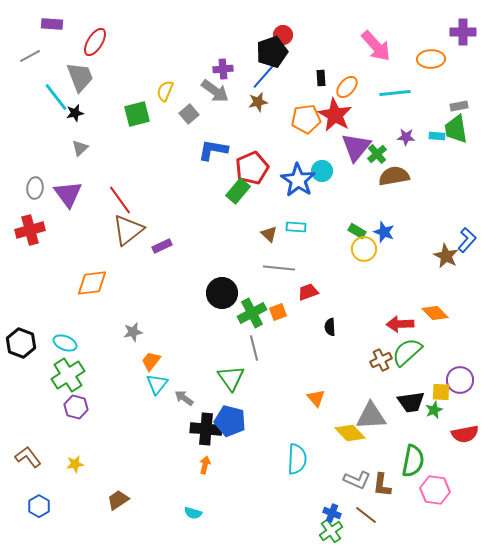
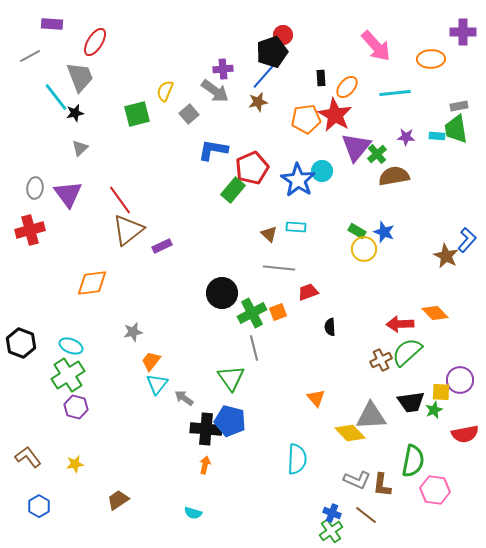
green rectangle at (238, 191): moved 5 px left, 1 px up
cyan ellipse at (65, 343): moved 6 px right, 3 px down
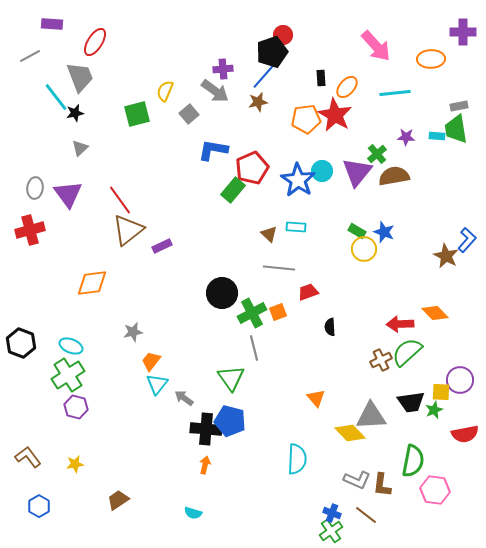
purple triangle at (356, 147): moved 1 px right, 25 px down
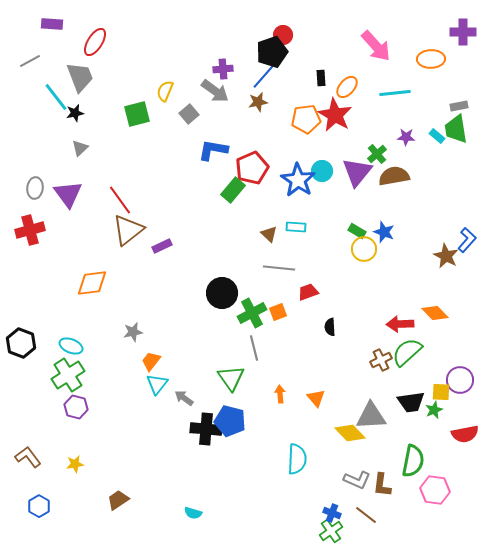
gray line at (30, 56): moved 5 px down
cyan rectangle at (437, 136): rotated 35 degrees clockwise
orange arrow at (205, 465): moved 75 px right, 71 px up; rotated 18 degrees counterclockwise
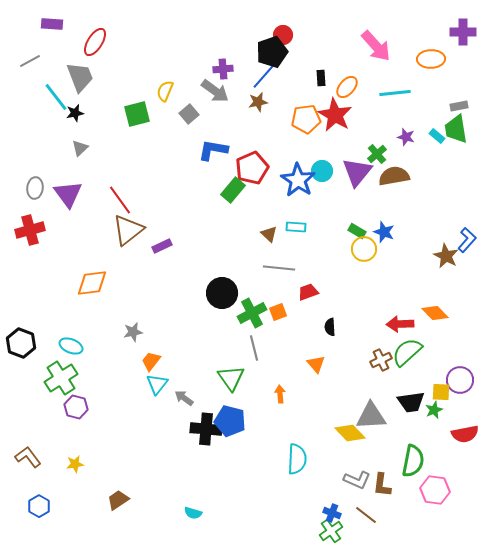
purple star at (406, 137): rotated 12 degrees clockwise
green cross at (68, 375): moved 7 px left, 3 px down
orange triangle at (316, 398): moved 34 px up
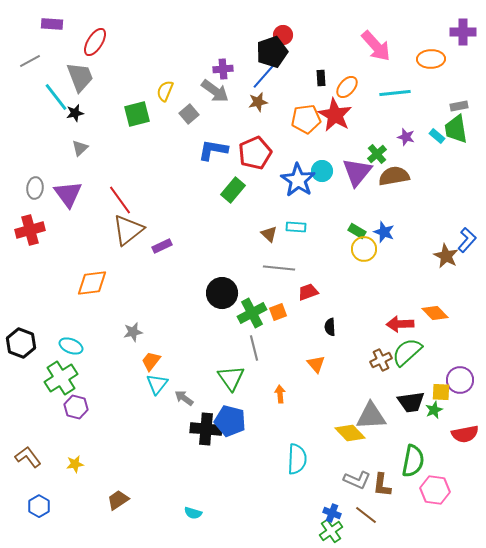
red pentagon at (252, 168): moved 3 px right, 15 px up
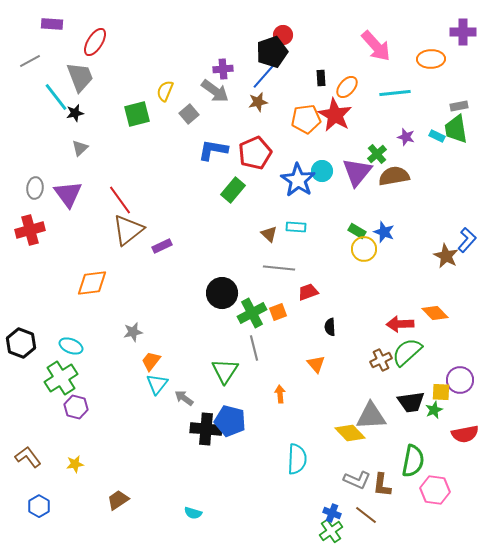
cyan rectangle at (437, 136): rotated 14 degrees counterclockwise
green triangle at (231, 378): moved 6 px left, 7 px up; rotated 8 degrees clockwise
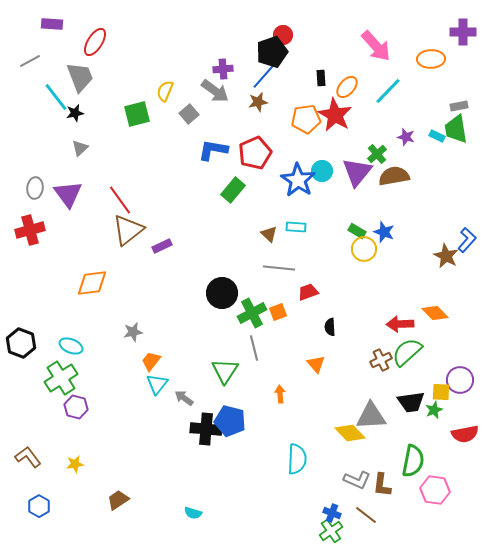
cyan line at (395, 93): moved 7 px left, 2 px up; rotated 40 degrees counterclockwise
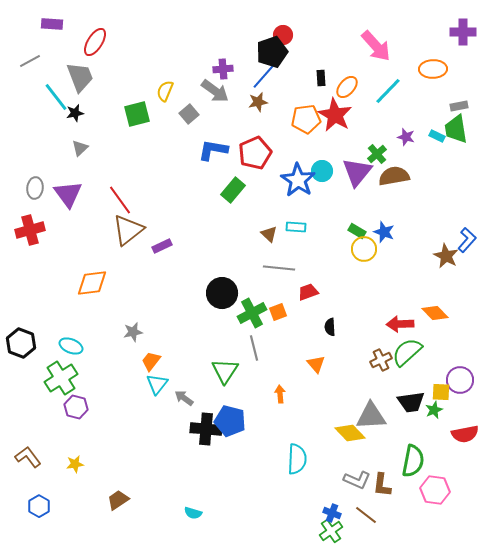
orange ellipse at (431, 59): moved 2 px right, 10 px down
